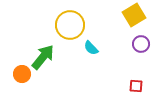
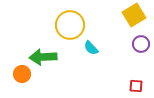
green arrow: rotated 132 degrees counterclockwise
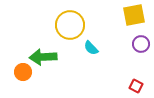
yellow square: rotated 20 degrees clockwise
orange circle: moved 1 px right, 2 px up
red square: rotated 24 degrees clockwise
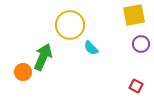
green arrow: rotated 116 degrees clockwise
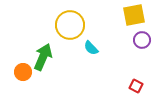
purple circle: moved 1 px right, 4 px up
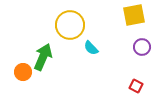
purple circle: moved 7 px down
